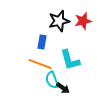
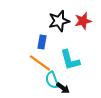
orange line: moved 1 px up; rotated 15 degrees clockwise
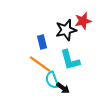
black star: moved 7 px right, 9 px down
blue rectangle: rotated 24 degrees counterclockwise
orange line: moved 1 px down
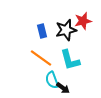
blue rectangle: moved 11 px up
orange line: moved 1 px right, 6 px up
